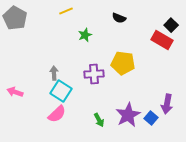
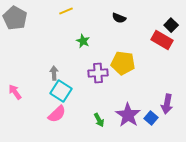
green star: moved 2 px left, 6 px down; rotated 24 degrees counterclockwise
purple cross: moved 4 px right, 1 px up
pink arrow: rotated 35 degrees clockwise
purple star: rotated 10 degrees counterclockwise
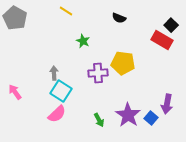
yellow line: rotated 56 degrees clockwise
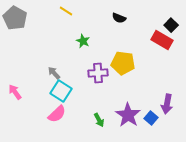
gray arrow: rotated 40 degrees counterclockwise
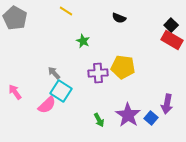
red rectangle: moved 10 px right
yellow pentagon: moved 4 px down
pink semicircle: moved 10 px left, 9 px up
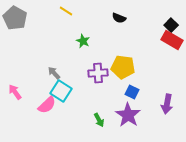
blue square: moved 19 px left, 26 px up; rotated 16 degrees counterclockwise
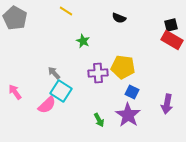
black square: rotated 32 degrees clockwise
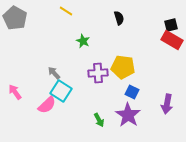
black semicircle: rotated 128 degrees counterclockwise
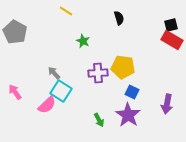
gray pentagon: moved 14 px down
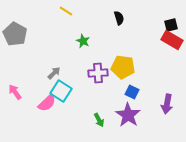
gray pentagon: moved 2 px down
gray arrow: rotated 88 degrees clockwise
pink semicircle: moved 2 px up
